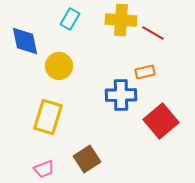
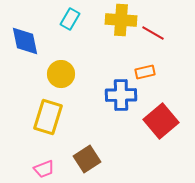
yellow circle: moved 2 px right, 8 px down
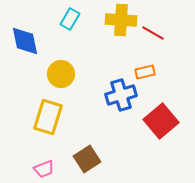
blue cross: rotated 16 degrees counterclockwise
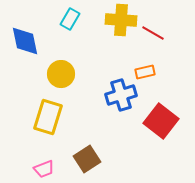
red square: rotated 12 degrees counterclockwise
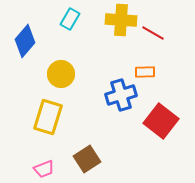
blue diamond: rotated 52 degrees clockwise
orange rectangle: rotated 12 degrees clockwise
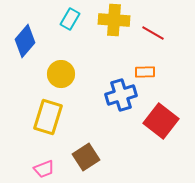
yellow cross: moved 7 px left
brown square: moved 1 px left, 2 px up
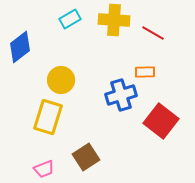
cyan rectangle: rotated 30 degrees clockwise
blue diamond: moved 5 px left, 6 px down; rotated 12 degrees clockwise
yellow circle: moved 6 px down
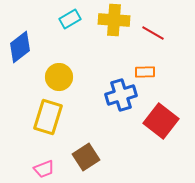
yellow circle: moved 2 px left, 3 px up
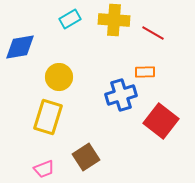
blue diamond: rotated 28 degrees clockwise
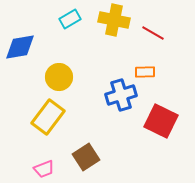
yellow cross: rotated 8 degrees clockwise
yellow rectangle: rotated 20 degrees clockwise
red square: rotated 12 degrees counterclockwise
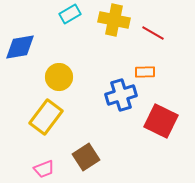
cyan rectangle: moved 5 px up
yellow rectangle: moved 2 px left
